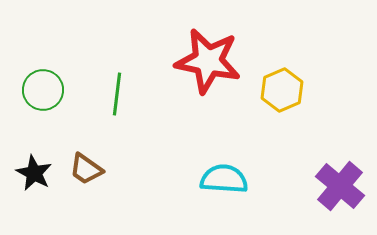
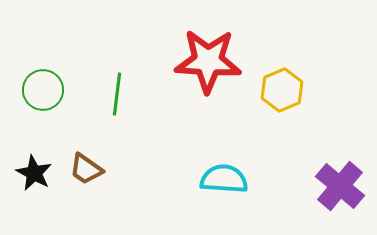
red star: rotated 8 degrees counterclockwise
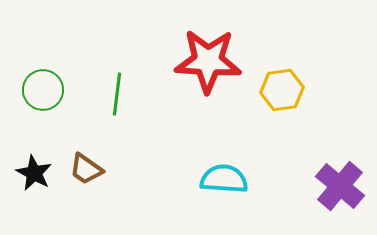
yellow hexagon: rotated 15 degrees clockwise
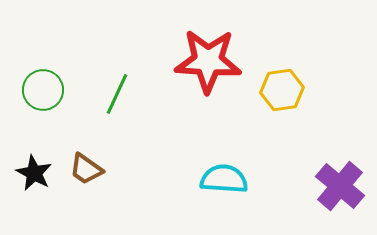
green line: rotated 18 degrees clockwise
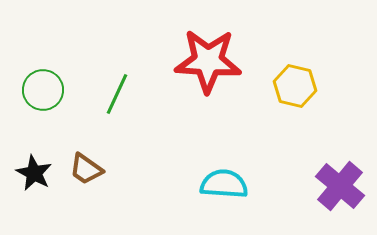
yellow hexagon: moved 13 px right, 4 px up; rotated 21 degrees clockwise
cyan semicircle: moved 5 px down
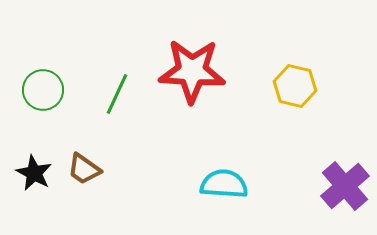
red star: moved 16 px left, 10 px down
brown trapezoid: moved 2 px left
purple cross: moved 5 px right; rotated 9 degrees clockwise
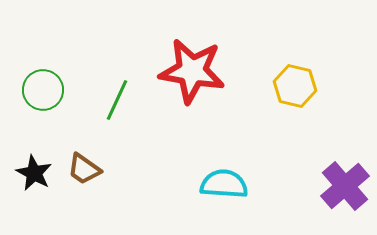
red star: rotated 6 degrees clockwise
green line: moved 6 px down
